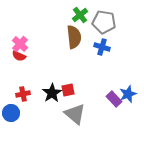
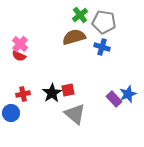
brown semicircle: rotated 100 degrees counterclockwise
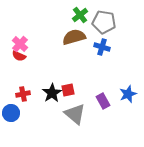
purple rectangle: moved 11 px left, 2 px down; rotated 14 degrees clockwise
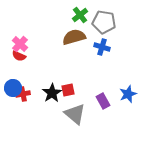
blue circle: moved 2 px right, 25 px up
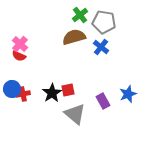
blue cross: moved 1 px left; rotated 21 degrees clockwise
blue circle: moved 1 px left, 1 px down
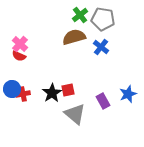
gray pentagon: moved 1 px left, 3 px up
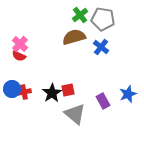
red cross: moved 1 px right, 2 px up
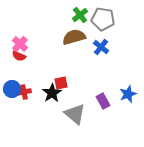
red square: moved 7 px left, 7 px up
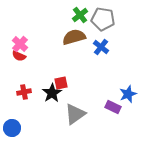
blue circle: moved 39 px down
purple rectangle: moved 10 px right, 6 px down; rotated 35 degrees counterclockwise
gray triangle: rotated 45 degrees clockwise
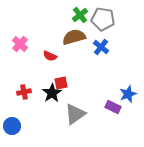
red semicircle: moved 31 px right
blue circle: moved 2 px up
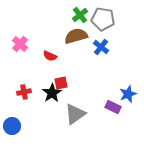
brown semicircle: moved 2 px right, 1 px up
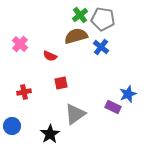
black star: moved 2 px left, 41 px down
